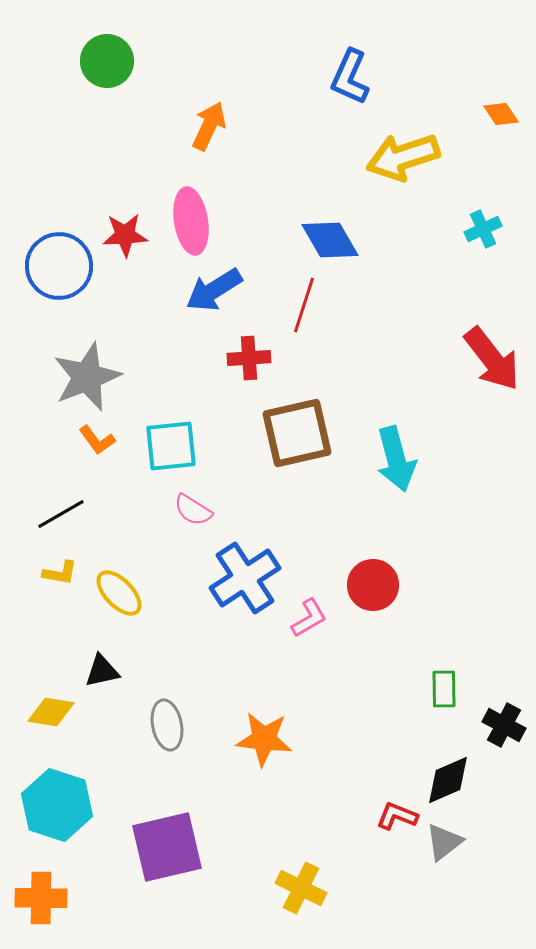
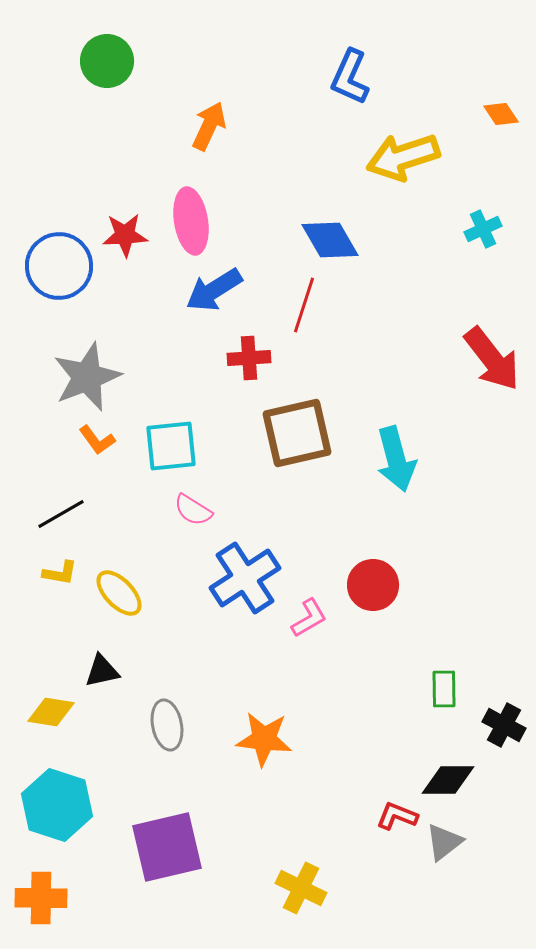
black diamond: rotated 24 degrees clockwise
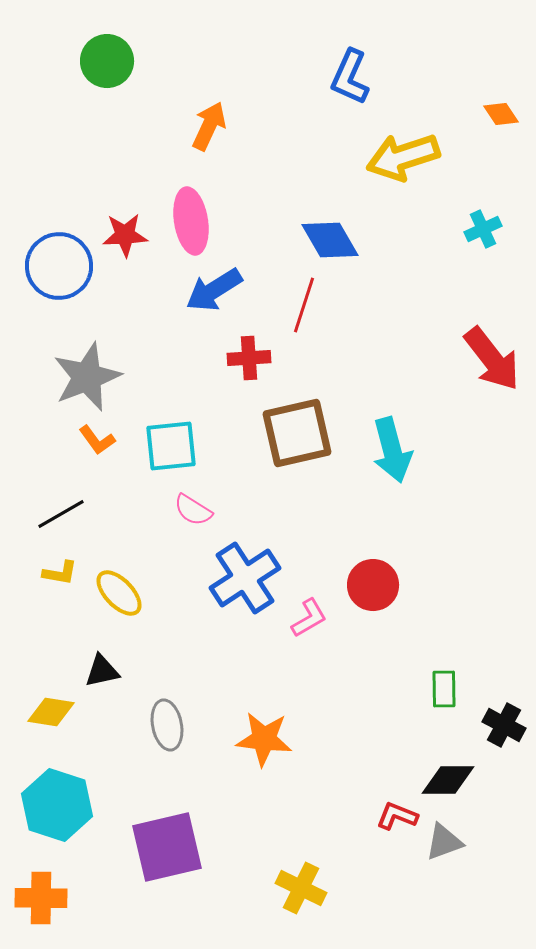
cyan arrow: moved 4 px left, 9 px up
gray triangle: rotated 18 degrees clockwise
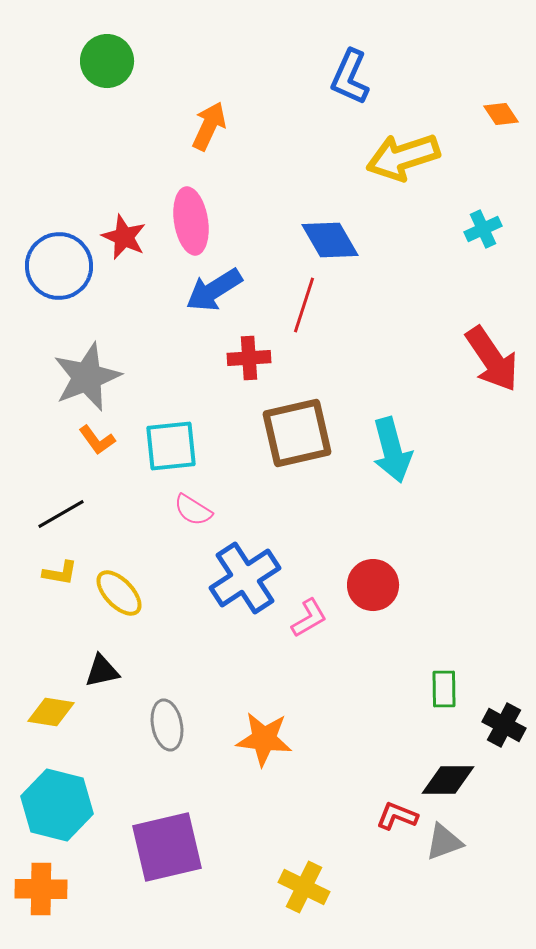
red star: moved 1 px left, 2 px down; rotated 27 degrees clockwise
red arrow: rotated 4 degrees clockwise
cyan hexagon: rotated 4 degrees counterclockwise
yellow cross: moved 3 px right, 1 px up
orange cross: moved 9 px up
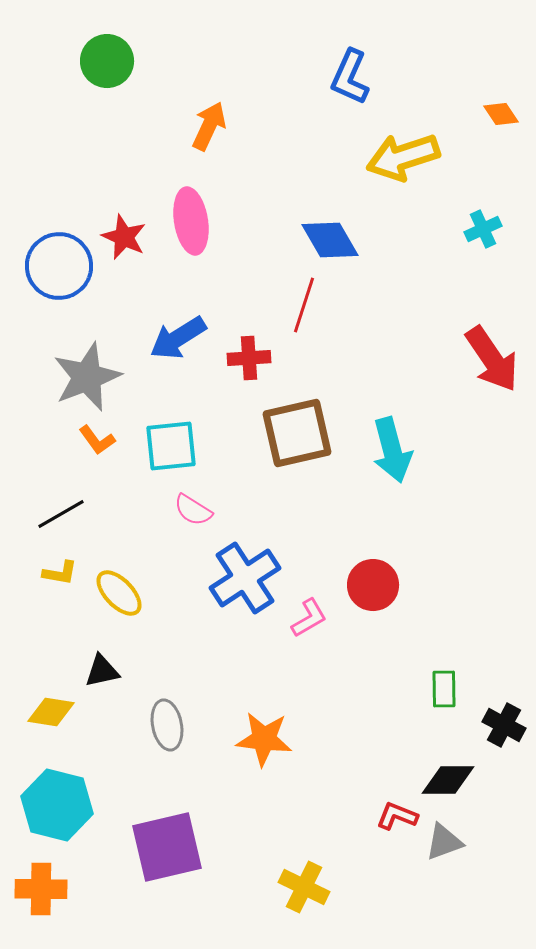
blue arrow: moved 36 px left, 48 px down
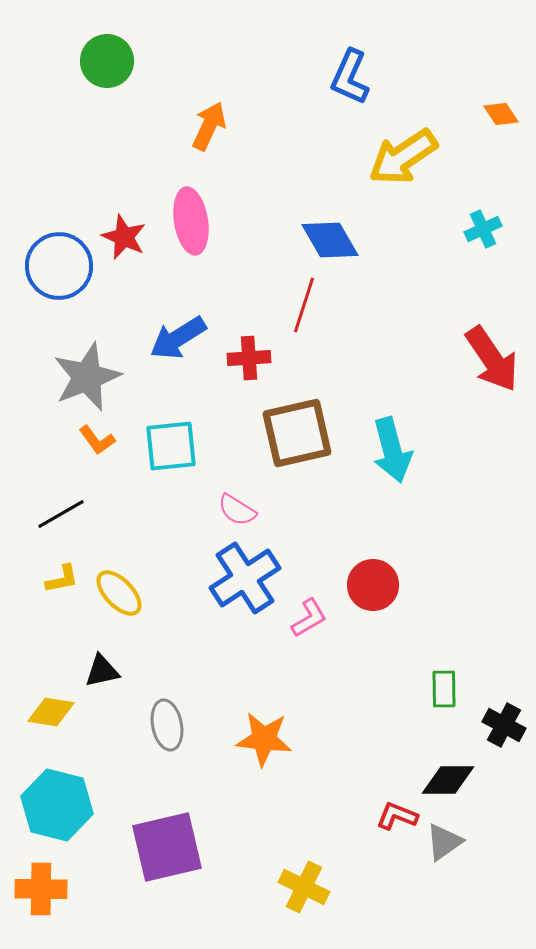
yellow arrow: rotated 16 degrees counterclockwise
pink semicircle: moved 44 px right
yellow L-shape: moved 2 px right, 6 px down; rotated 21 degrees counterclockwise
gray triangle: rotated 15 degrees counterclockwise
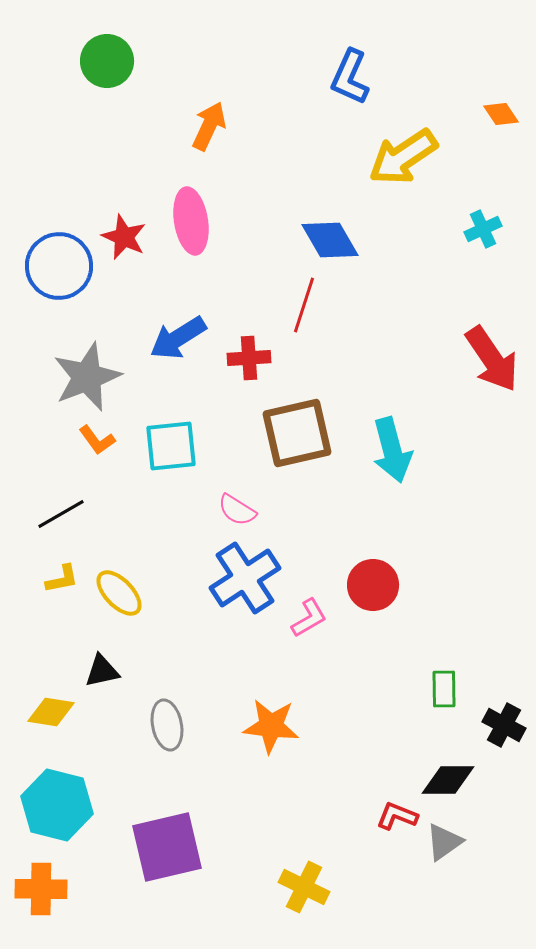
orange star: moved 7 px right, 13 px up
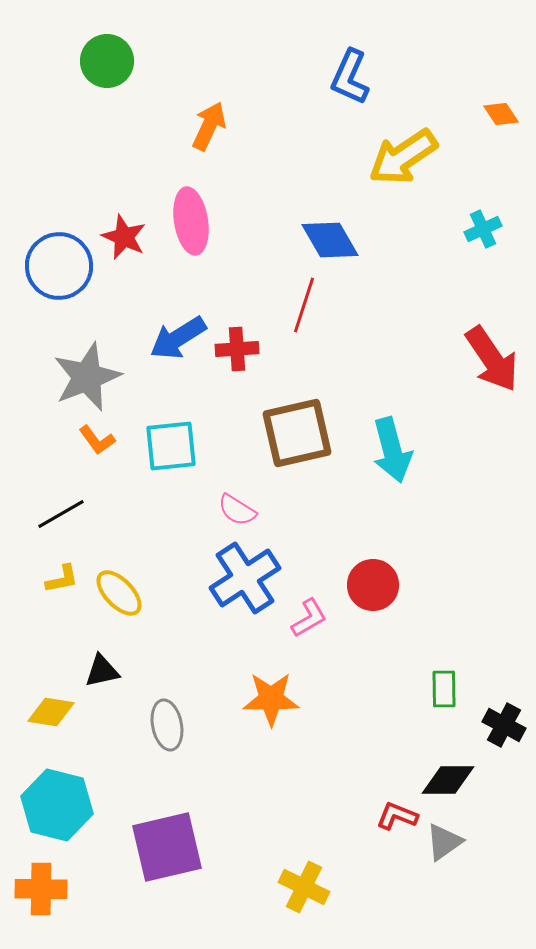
red cross: moved 12 px left, 9 px up
orange star: moved 27 px up; rotated 6 degrees counterclockwise
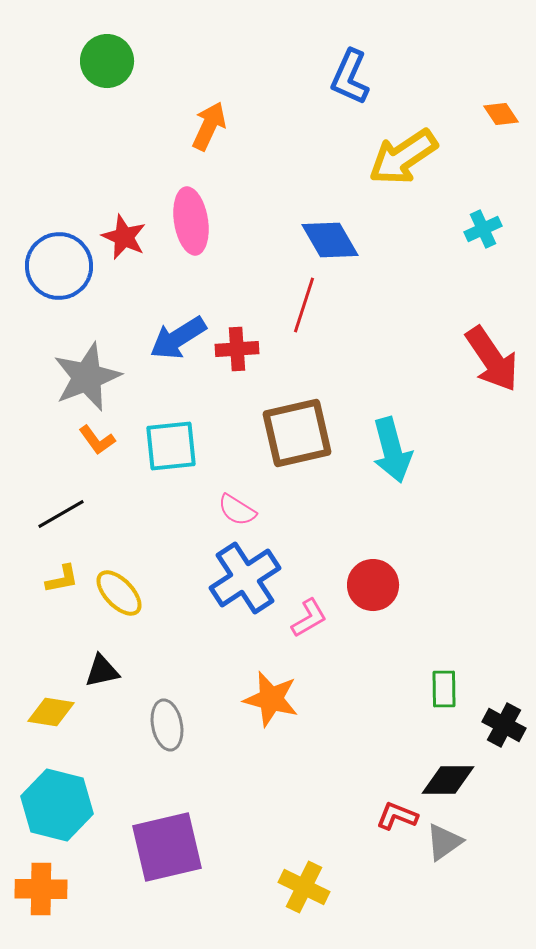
orange star: rotated 14 degrees clockwise
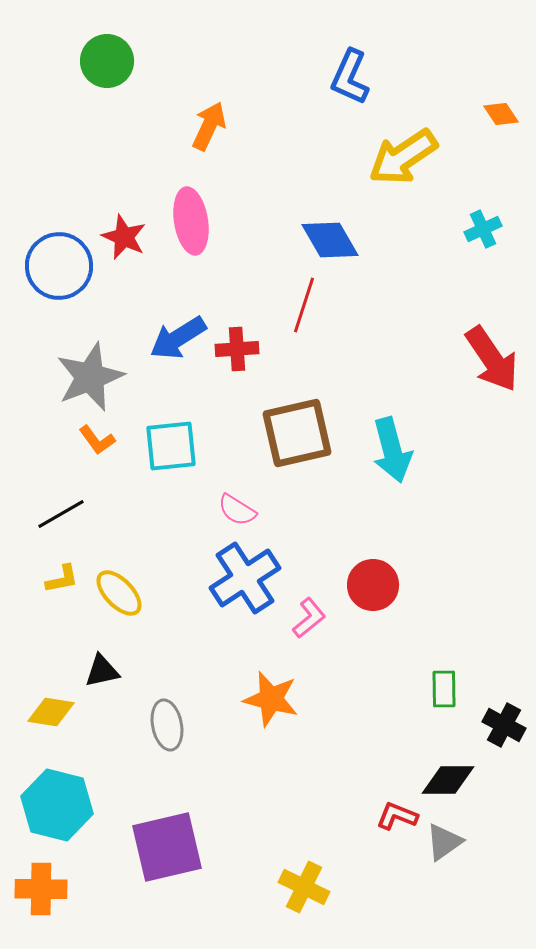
gray star: moved 3 px right
pink L-shape: rotated 9 degrees counterclockwise
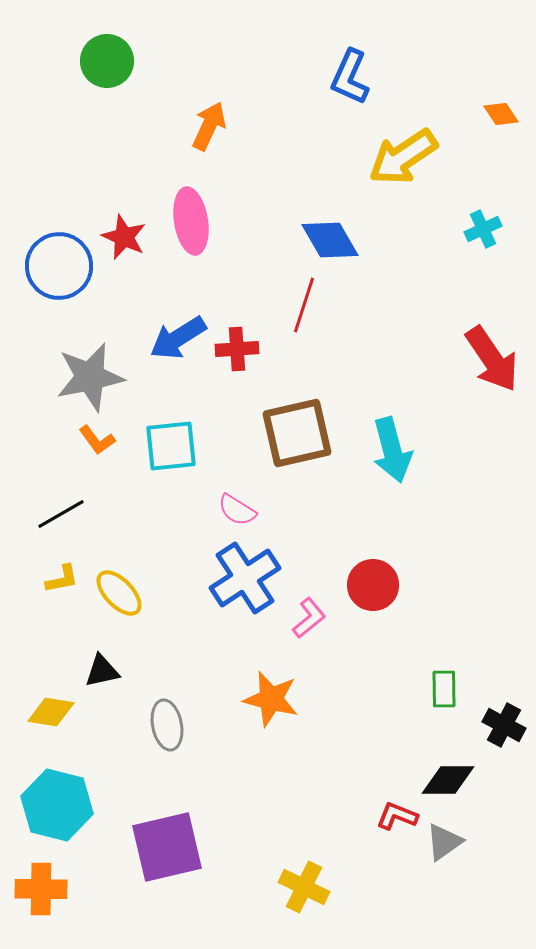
gray star: rotated 10 degrees clockwise
